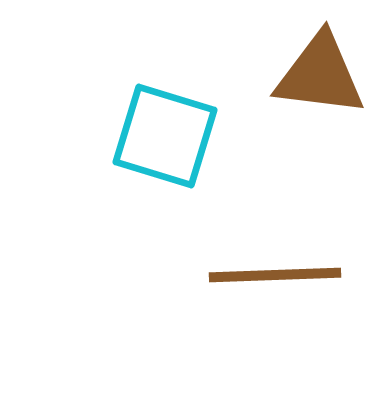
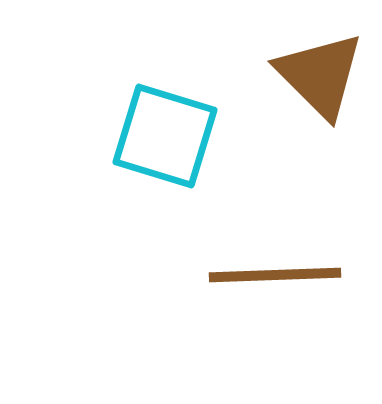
brown triangle: rotated 38 degrees clockwise
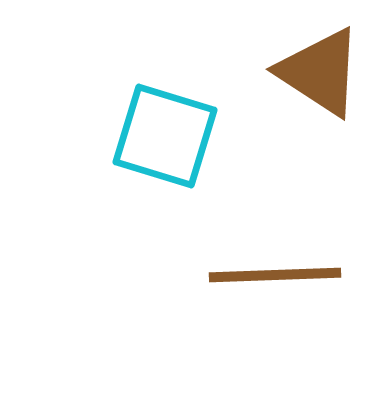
brown triangle: moved 3 px up; rotated 12 degrees counterclockwise
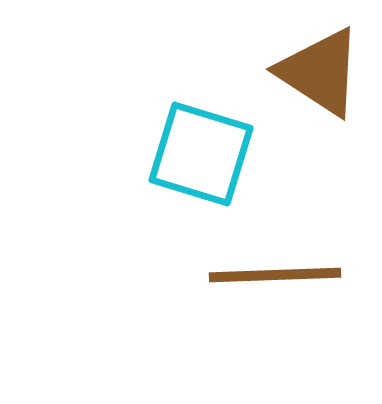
cyan square: moved 36 px right, 18 px down
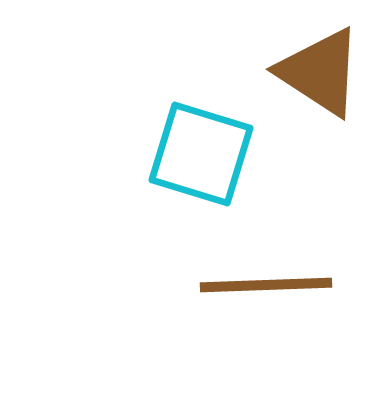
brown line: moved 9 px left, 10 px down
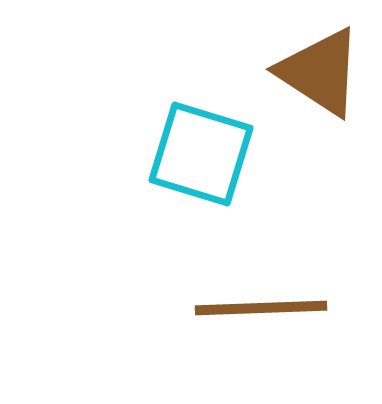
brown line: moved 5 px left, 23 px down
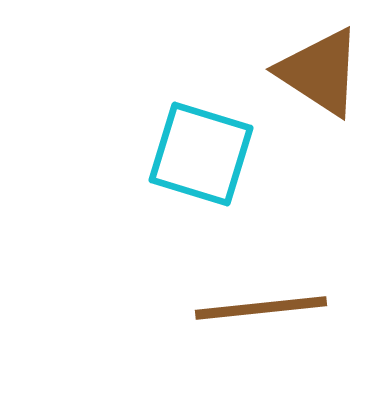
brown line: rotated 4 degrees counterclockwise
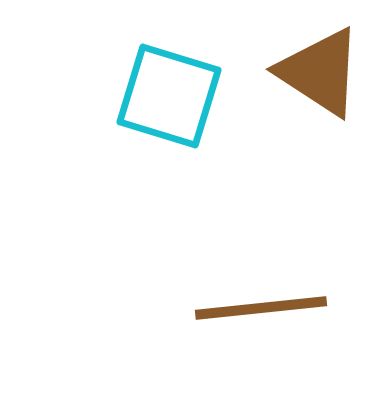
cyan square: moved 32 px left, 58 px up
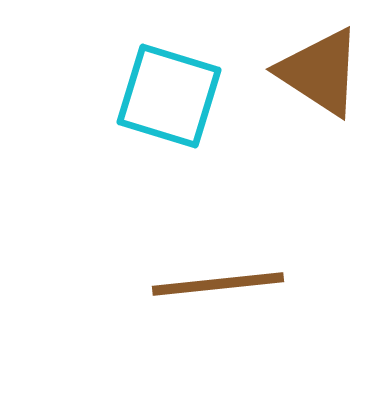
brown line: moved 43 px left, 24 px up
